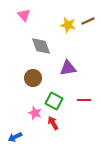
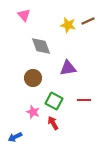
pink star: moved 2 px left, 1 px up
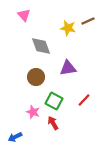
yellow star: moved 3 px down
brown circle: moved 3 px right, 1 px up
red line: rotated 48 degrees counterclockwise
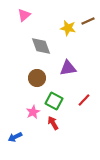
pink triangle: rotated 32 degrees clockwise
brown circle: moved 1 px right, 1 px down
pink star: rotated 24 degrees clockwise
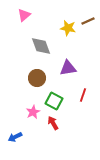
red line: moved 1 px left, 5 px up; rotated 24 degrees counterclockwise
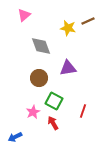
brown circle: moved 2 px right
red line: moved 16 px down
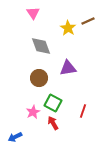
pink triangle: moved 9 px right, 2 px up; rotated 24 degrees counterclockwise
yellow star: rotated 21 degrees clockwise
green square: moved 1 px left, 2 px down
